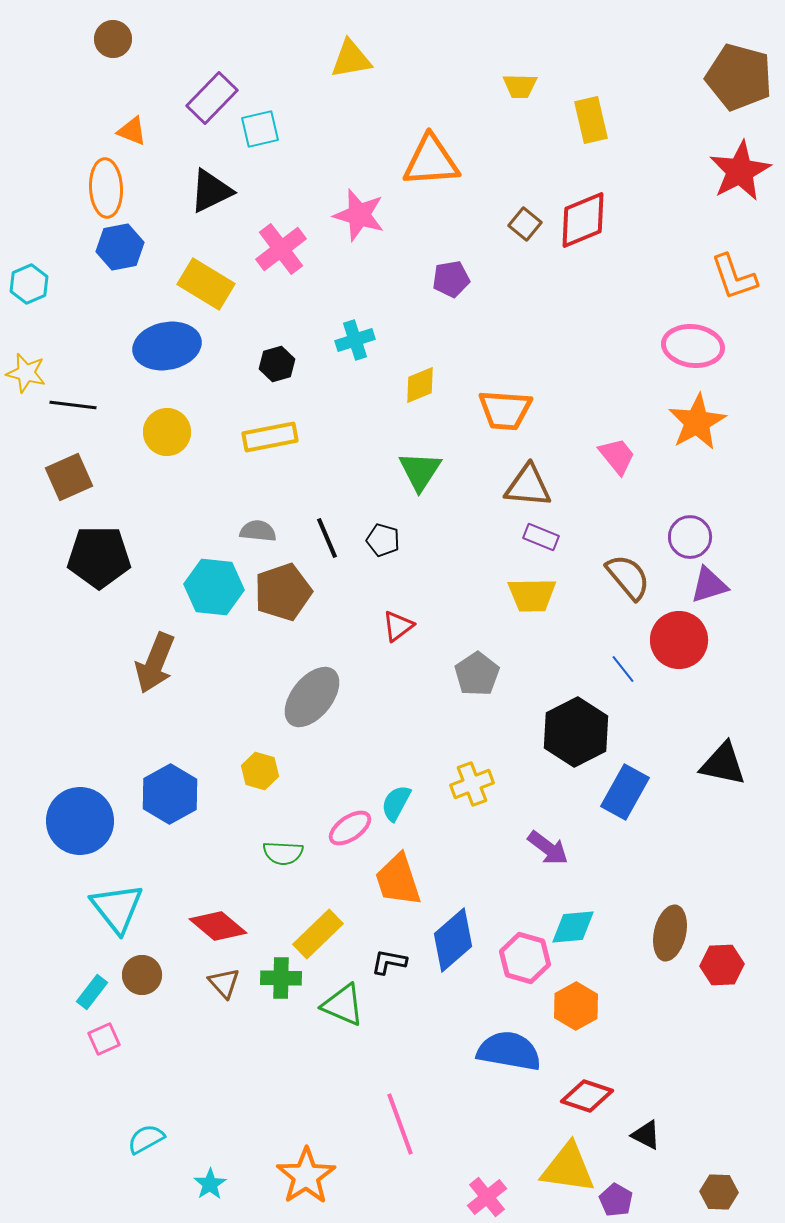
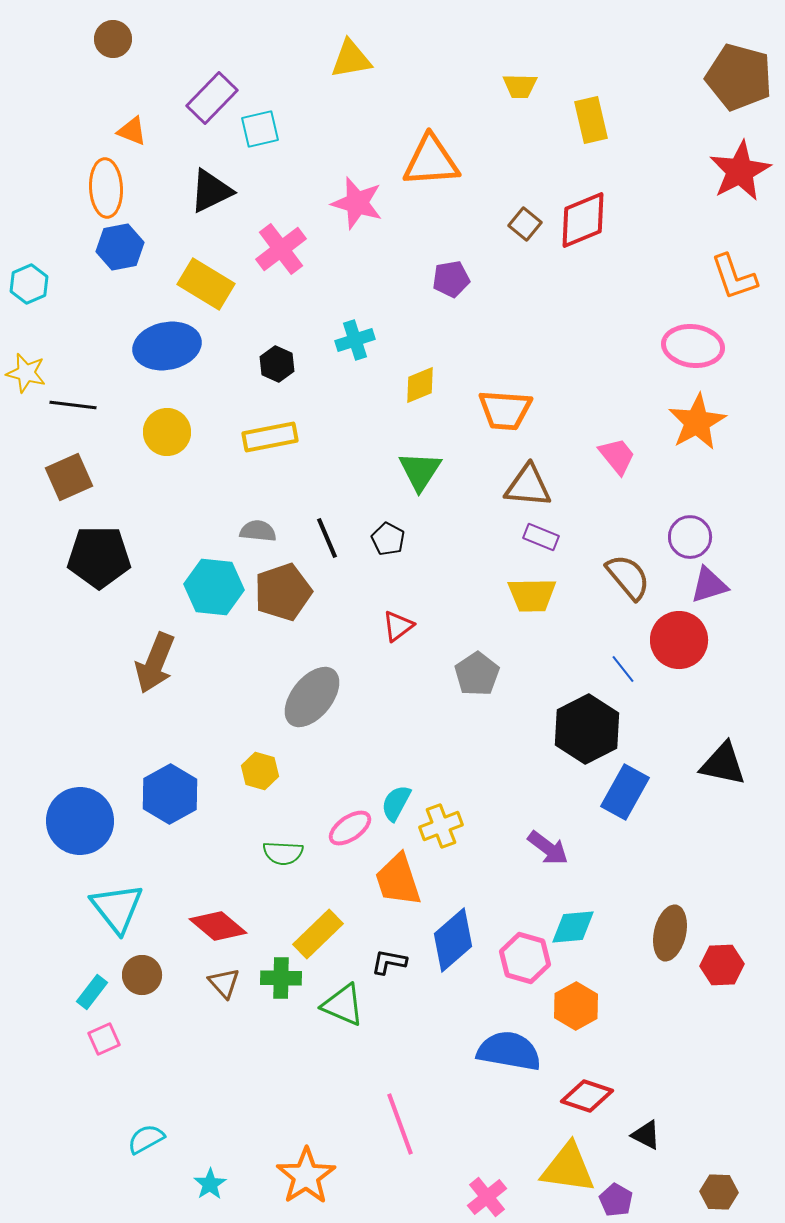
pink star at (359, 215): moved 2 px left, 12 px up
black hexagon at (277, 364): rotated 20 degrees counterclockwise
black pentagon at (383, 540): moved 5 px right, 1 px up; rotated 12 degrees clockwise
black hexagon at (576, 732): moved 11 px right, 3 px up
yellow cross at (472, 784): moved 31 px left, 42 px down
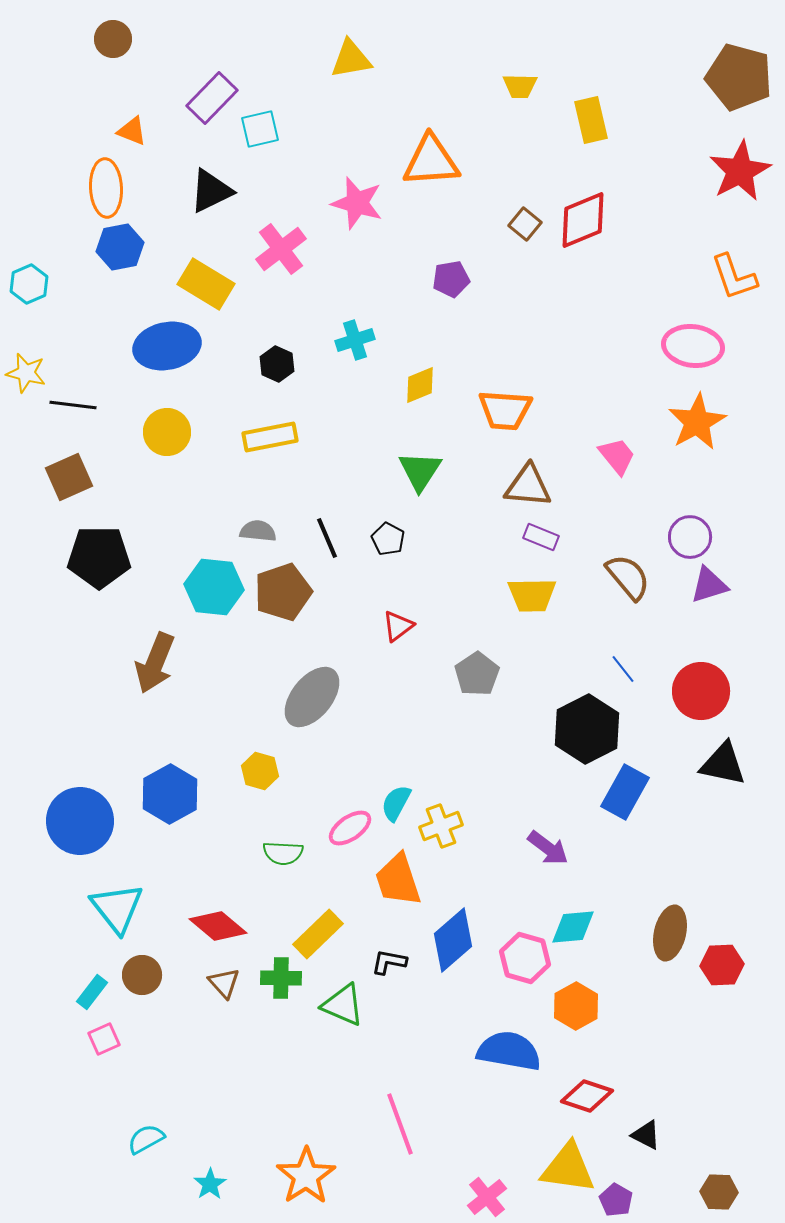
red circle at (679, 640): moved 22 px right, 51 px down
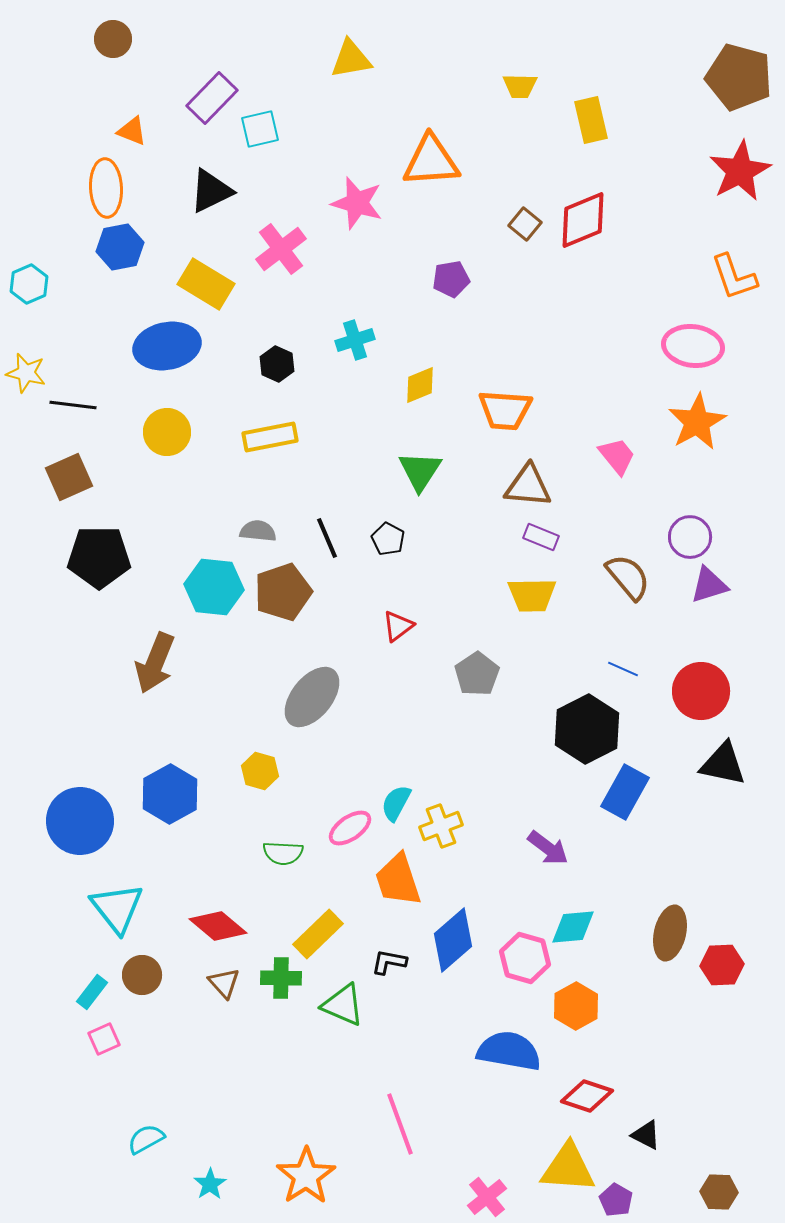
blue line at (623, 669): rotated 28 degrees counterclockwise
yellow triangle at (568, 1168): rotated 4 degrees counterclockwise
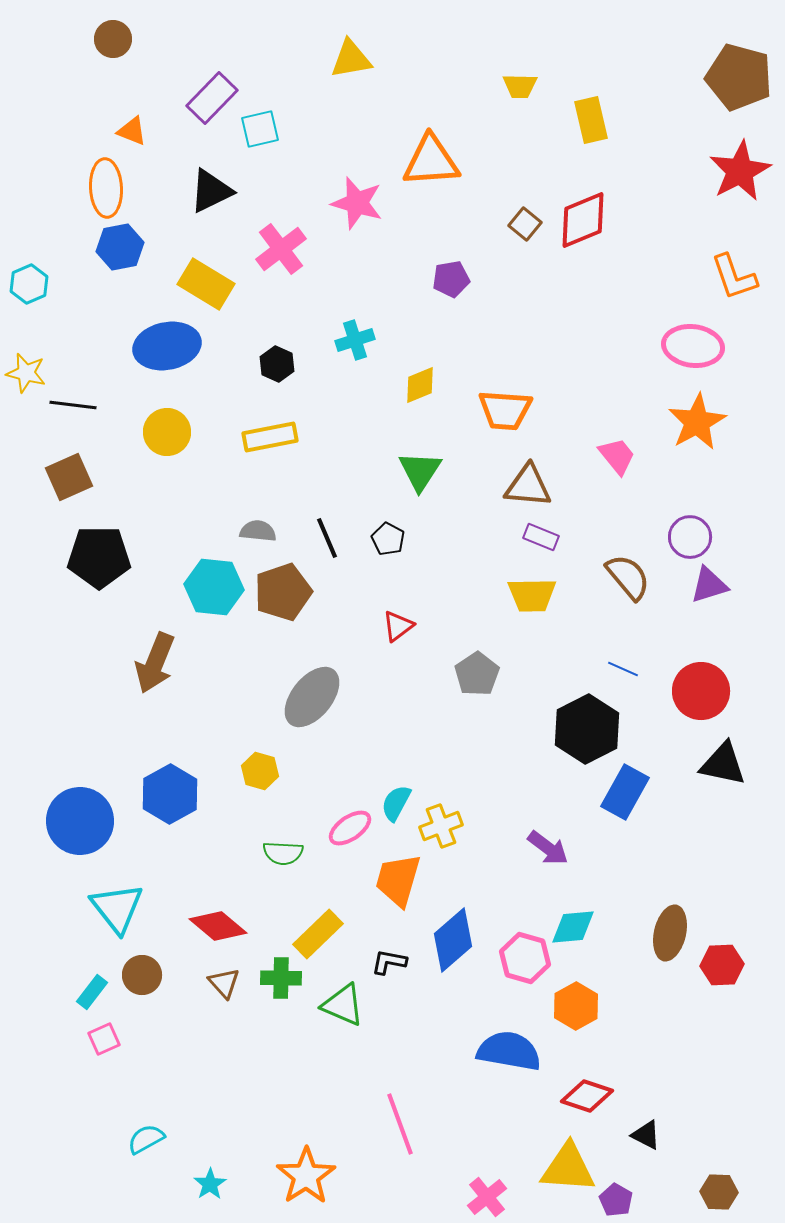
orange trapezoid at (398, 880): rotated 34 degrees clockwise
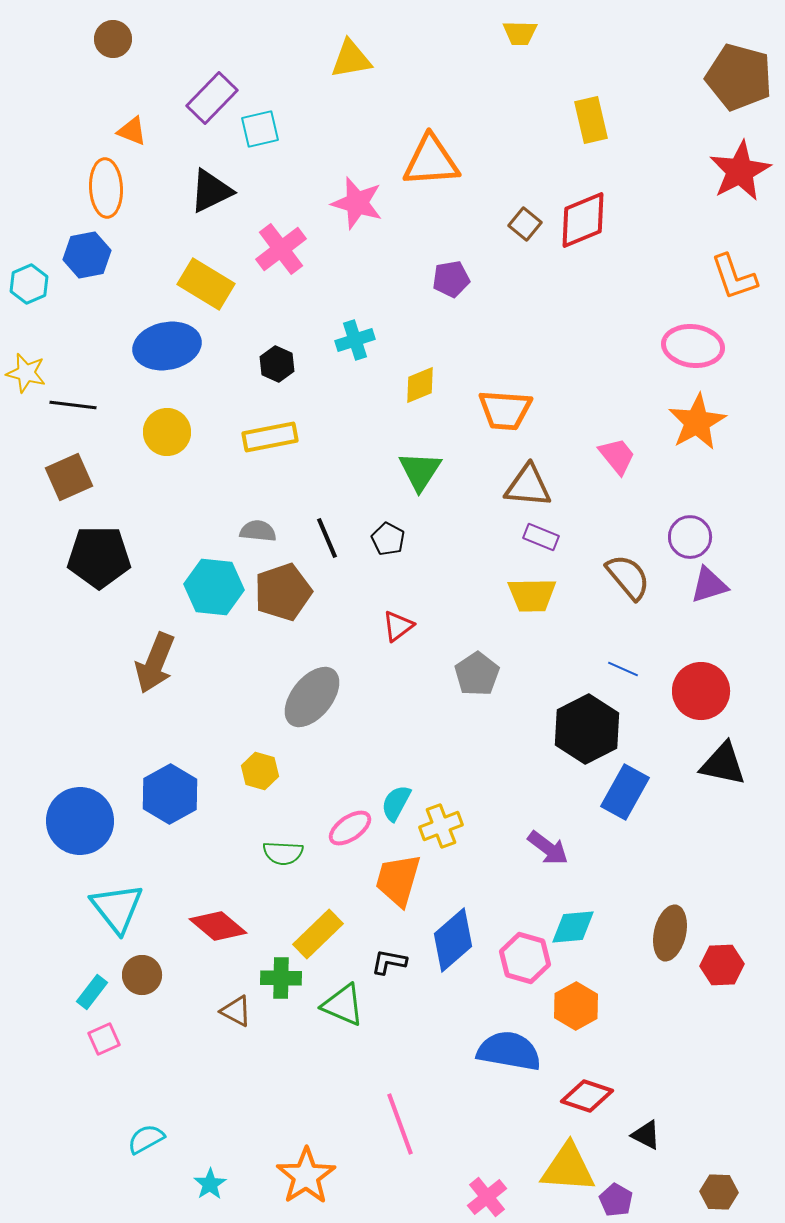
yellow trapezoid at (520, 86): moved 53 px up
blue hexagon at (120, 247): moved 33 px left, 8 px down
brown triangle at (224, 983): moved 12 px right, 28 px down; rotated 20 degrees counterclockwise
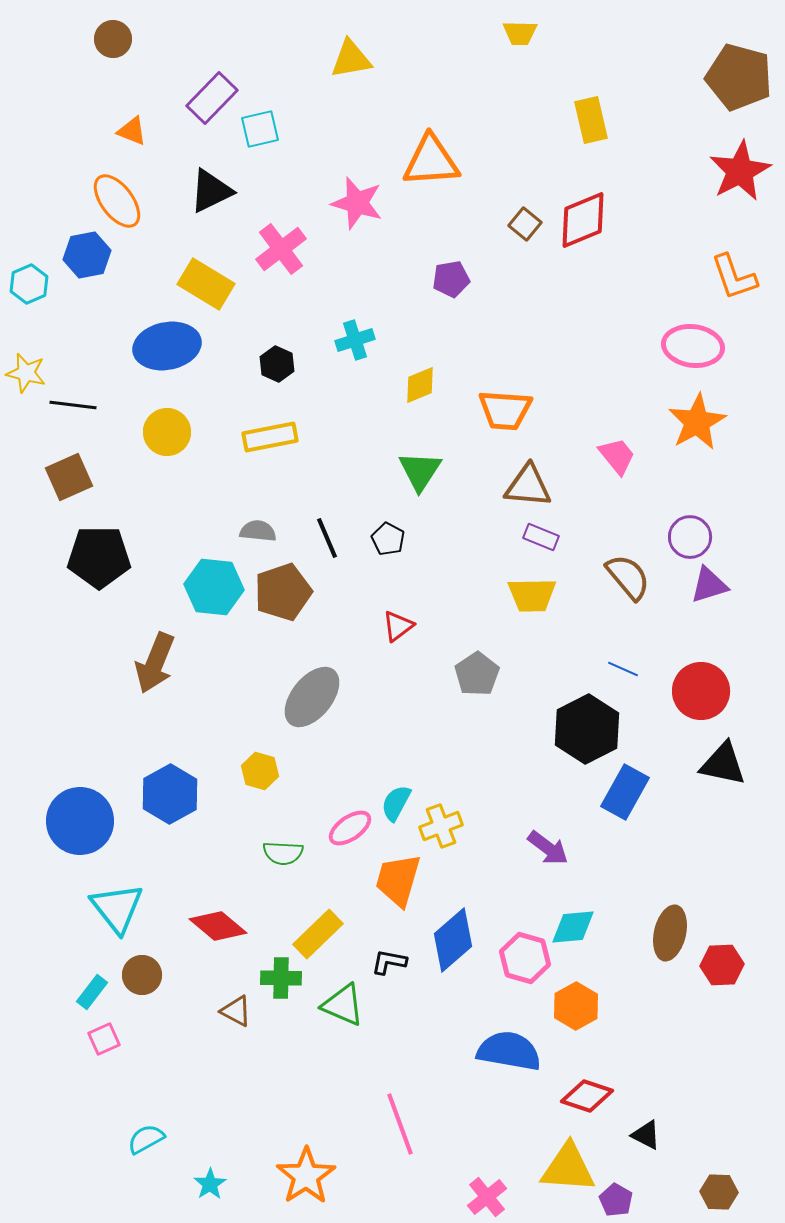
orange ellipse at (106, 188): moved 11 px right, 13 px down; rotated 34 degrees counterclockwise
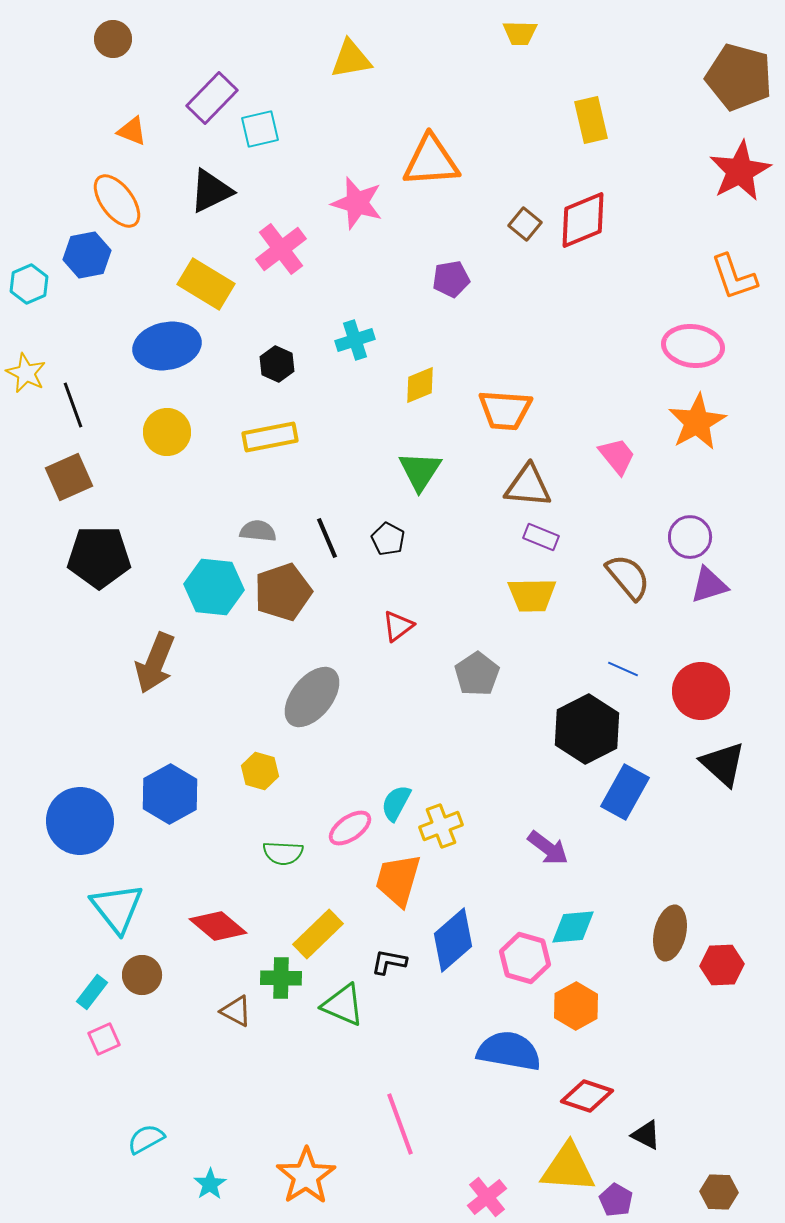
yellow star at (26, 373): rotated 12 degrees clockwise
black line at (73, 405): rotated 63 degrees clockwise
black triangle at (723, 764): rotated 30 degrees clockwise
